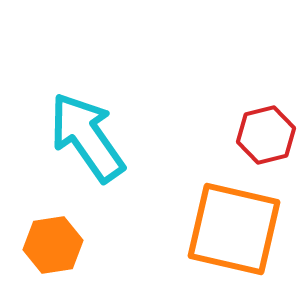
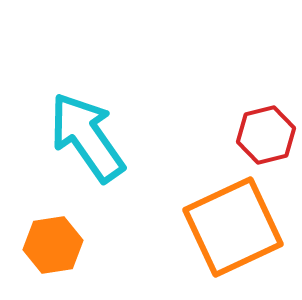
orange square: moved 1 px left, 2 px up; rotated 38 degrees counterclockwise
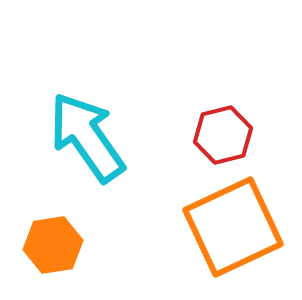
red hexagon: moved 43 px left
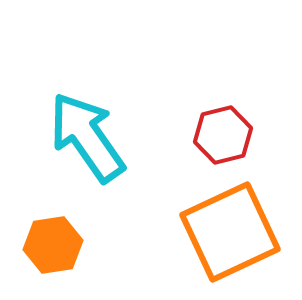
orange square: moved 3 px left, 5 px down
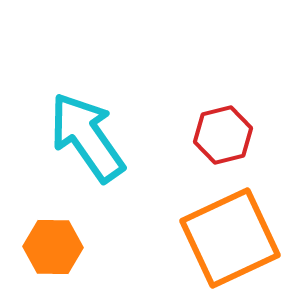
orange square: moved 6 px down
orange hexagon: moved 2 px down; rotated 10 degrees clockwise
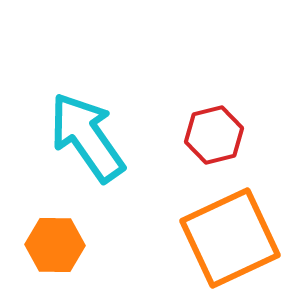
red hexagon: moved 9 px left
orange hexagon: moved 2 px right, 2 px up
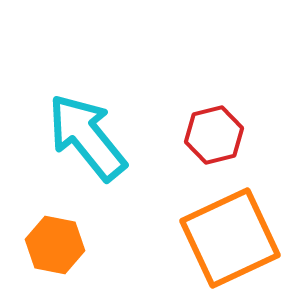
cyan arrow: rotated 4 degrees counterclockwise
orange hexagon: rotated 10 degrees clockwise
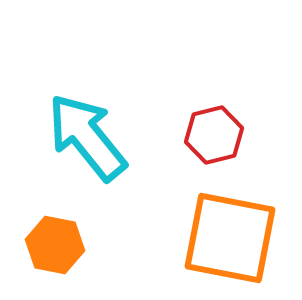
orange square: rotated 36 degrees clockwise
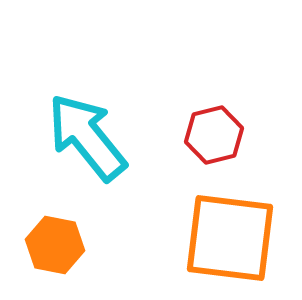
orange square: rotated 4 degrees counterclockwise
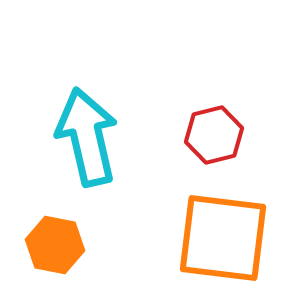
cyan arrow: rotated 26 degrees clockwise
orange square: moved 7 px left
